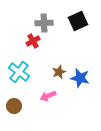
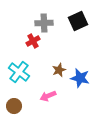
brown star: moved 2 px up
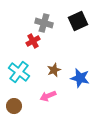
gray cross: rotated 18 degrees clockwise
brown star: moved 5 px left
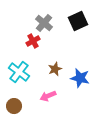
gray cross: rotated 24 degrees clockwise
brown star: moved 1 px right, 1 px up
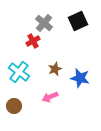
pink arrow: moved 2 px right, 1 px down
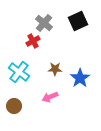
brown star: rotated 24 degrees clockwise
blue star: rotated 24 degrees clockwise
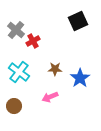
gray cross: moved 28 px left, 7 px down
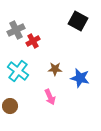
black square: rotated 36 degrees counterclockwise
gray cross: rotated 24 degrees clockwise
cyan cross: moved 1 px left, 1 px up
blue star: rotated 24 degrees counterclockwise
pink arrow: rotated 91 degrees counterclockwise
brown circle: moved 4 px left
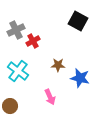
brown star: moved 3 px right, 4 px up
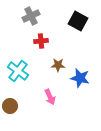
gray cross: moved 15 px right, 14 px up
red cross: moved 8 px right; rotated 24 degrees clockwise
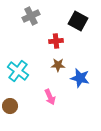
red cross: moved 15 px right
